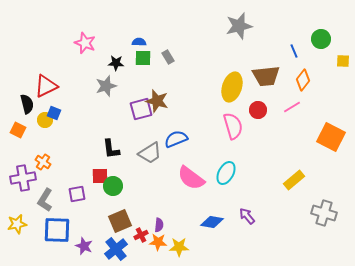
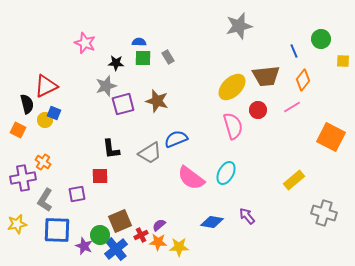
yellow ellipse at (232, 87): rotated 28 degrees clockwise
purple square at (141, 109): moved 18 px left, 5 px up
green circle at (113, 186): moved 13 px left, 49 px down
purple semicircle at (159, 225): rotated 136 degrees counterclockwise
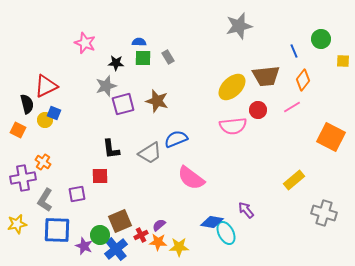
pink semicircle at (233, 126): rotated 100 degrees clockwise
cyan ellipse at (226, 173): moved 60 px down; rotated 55 degrees counterclockwise
purple arrow at (247, 216): moved 1 px left, 6 px up
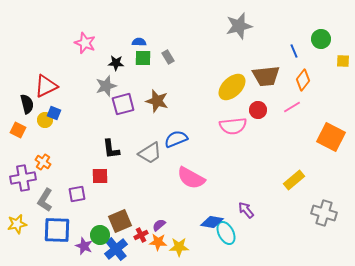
pink semicircle at (191, 178): rotated 8 degrees counterclockwise
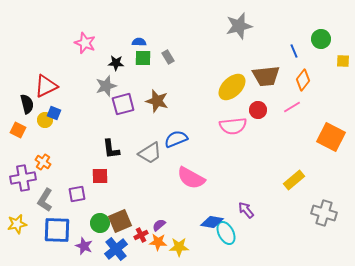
green circle at (100, 235): moved 12 px up
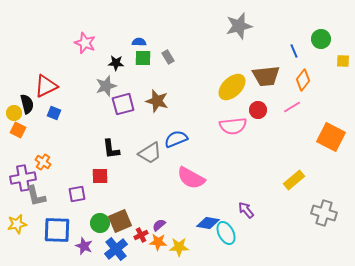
yellow circle at (45, 120): moved 31 px left, 7 px up
gray L-shape at (45, 200): moved 9 px left, 4 px up; rotated 45 degrees counterclockwise
blue diamond at (212, 222): moved 4 px left, 1 px down
